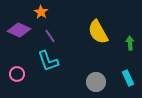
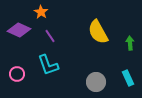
cyan L-shape: moved 4 px down
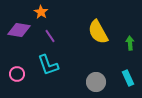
purple diamond: rotated 15 degrees counterclockwise
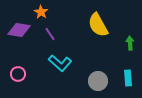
yellow semicircle: moved 7 px up
purple line: moved 2 px up
cyan L-shape: moved 12 px right, 2 px up; rotated 30 degrees counterclockwise
pink circle: moved 1 px right
cyan rectangle: rotated 21 degrees clockwise
gray circle: moved 2 px right, 1 px up
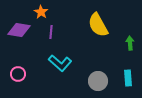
purple line: moved 1 px right, 2 px up; rotated 40 degrees clockwise
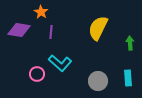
yellow semicircle: moved 3 px down; rotated 55 degrees clockwise
pink circle: moved 19 px right
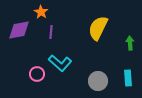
purple diamond: rotated 20 degrees counterclockwise
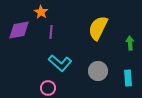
pink circle: moved 11 px right, 14 px down
gray circle: moved 10 px up
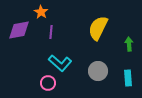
green arrow: moved 1 px left, 1 px down
pink circle: moved 5 px up
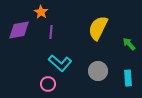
green arrow: rotated 40 degrees counterclockwise
pink circle: moved 1 px down
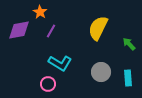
orange star: moved 1 px left
purple line: moved 1 px up; rotated 24 degrees clockwise
cyan L-shape: rotated 10 degrees counterclockwise
gray circle: moved 3 px right, 1 px down
